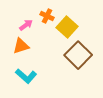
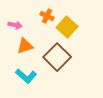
pink arrow: moved 11 px left; rotated 48 degrees clockwise
orange triangle: moved 4 px right
brown square: moved 21 px left, 2 px down
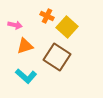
brown square: rotated 12 degrees counterclockwise
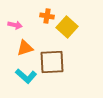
orange cross: rotated 16 degrees counterclockwise
orange triangle: moved 2 px down
brown square: moved 5 px left, 5 px down; rotated 36 degrees counterclockwise
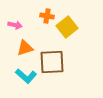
yellow square: rotated 10 degrees clockwise
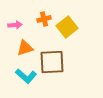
orange cross: moved 3 px left, 3 px down; rotated 24 degrees counterclockwise
pink arrow: rotated 16 degrees counterclockwise
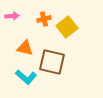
pink arrow: moved 3 px left, 9 px up
orange triangle: rotated 30 degrees clockwise
brown square: rotated 16 degrees clockwise
cyan L-shape: moved 1 px down
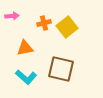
orange cross: moved 4 px down
orange triangle: rotated 24 degrees counterclockwise
brown square: moved 9 px right, 7 px down
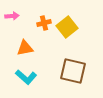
brown square: moved 12 px right, 2 px down
